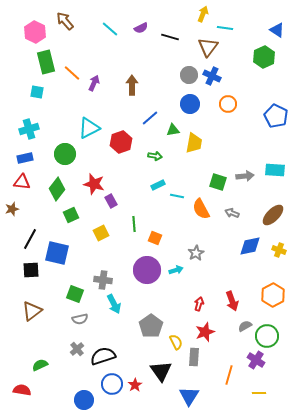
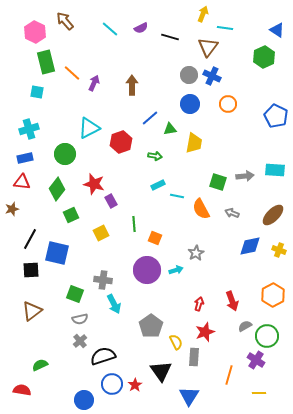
green triangle at (173, 130): moved 3 px left, 1 px up
gray cross at (77, 349): moved 3 px right, 8 px up
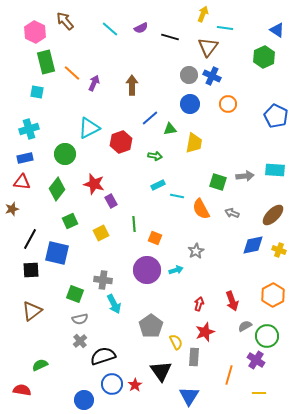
green square at (71, 215): moved 1 px left, 6 px down
blue diamond at (250, 246): moved 3 px right, 1 px up
gray star at (196, 253): moved 2 px up
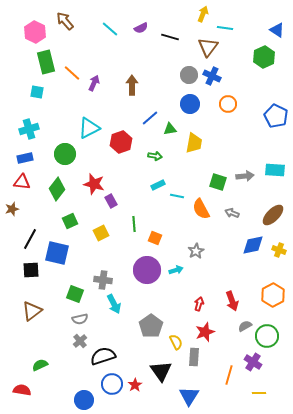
purple cross at (256, 360): moved 3 px left, 2 px down
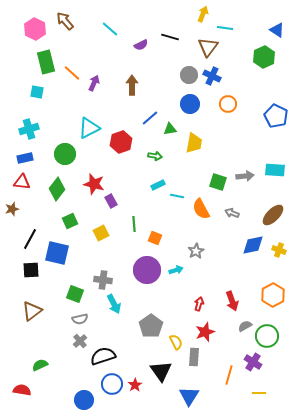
purple semicircle at (141, 28): moved 17 px down
pink hexagon at (35, 32): moved 3 px up
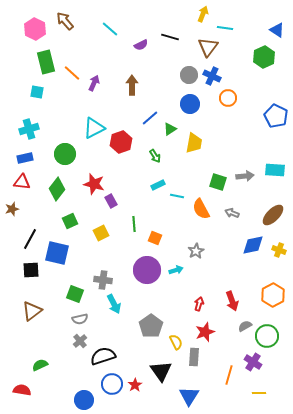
orange circle at (228, 104): moved 6 px up
cyan triangle at (89, 128): moved 5 px right
green triangle at (170, 129): rotated 24 degrees counterclockwise
green arrow at (155, 156): rotated 48 degrees clockwise
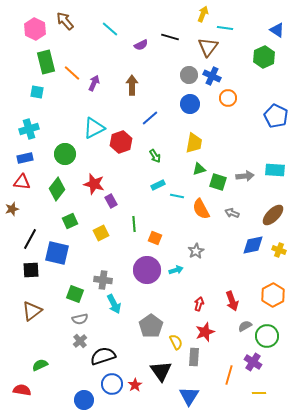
green triangle at (170, 129): moved 29 px right, 40 px down; rotated 16 degrees clockwise
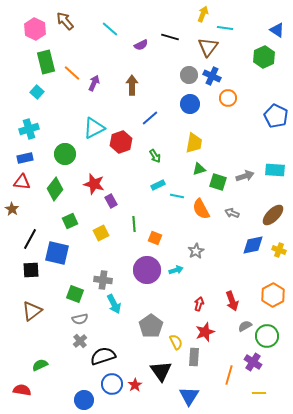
cyan square at (37, 92): rotated 32 degrees clockwise
gray arrow at (245, 176): rotated 12 degrees counterclockwise
green diamond at (57, 189): moved 2 px left
brown star at (12, 209): rotated 24 degrees counterclockwise
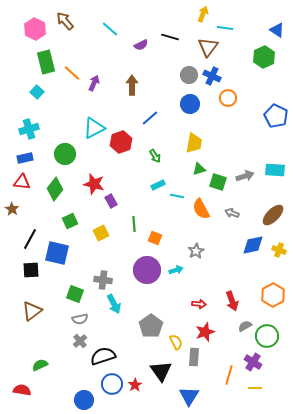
red arrow at (199, 304): rotated 80 degrees clockwise
yellow line at (259, 393): moved 4 px left, 5 px up
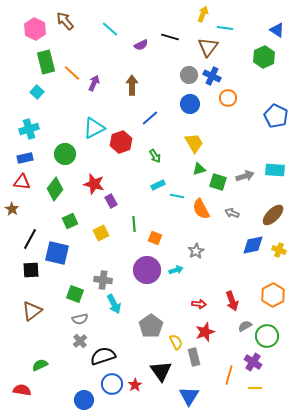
yellow trapezoid at (194, 143): rotated 40 degrees counterclockwise
gray rectangle at (194, 357): rotated 18 degrees counterclockwise
